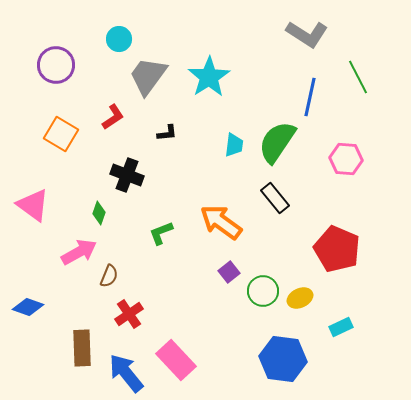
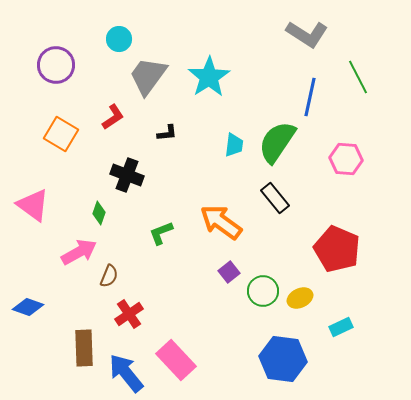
brown rectangle: moved 2 px right
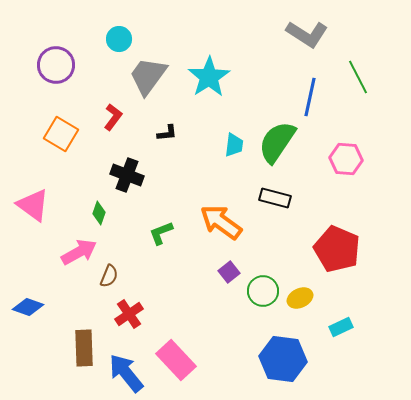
red L-shape: rotated 20 degrees counterclockwise
black rectangle: rotated 36 degrees counterclockwise
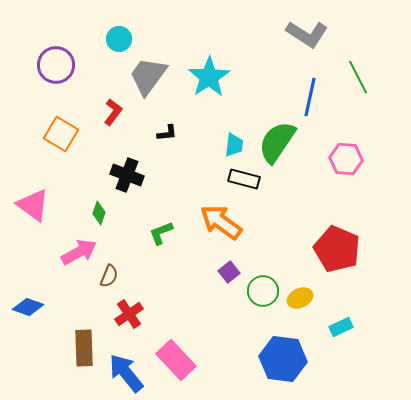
red L-shape: moved 5 px up
black rectangle: moved 31 px left, 19 px up
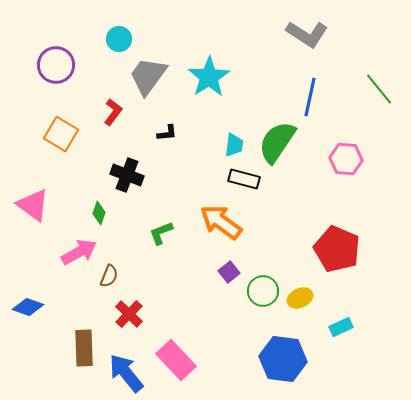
green line: moved 21 px right, 12 px down; rotated 12 degrees counterclockwise
red cross: rotated 12 degrees counterclockwise
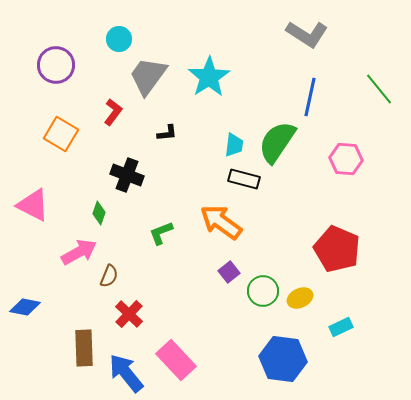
pink triangle: rotated 9 degrees counterclockwise
blue diamond: moved 3 px left; rotated 8 degrees counterclockwise
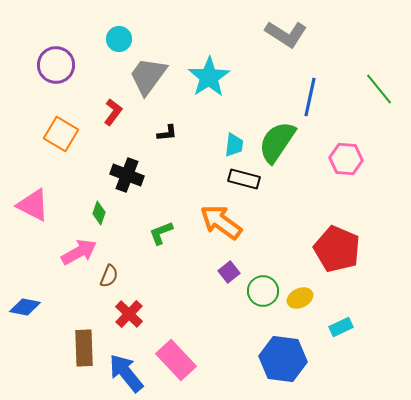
gray L-shape: moved 21 px left
